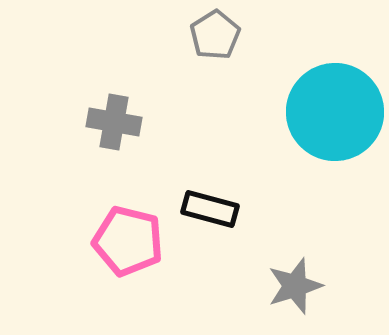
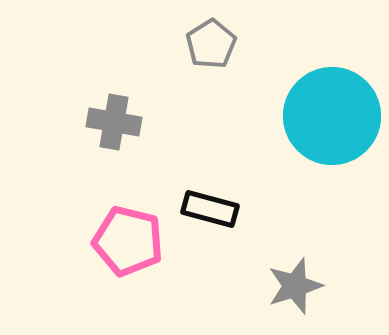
gray pentagon: moved 4 px left, 9 px down
cyan circle: moved 3 px left, 4 px down
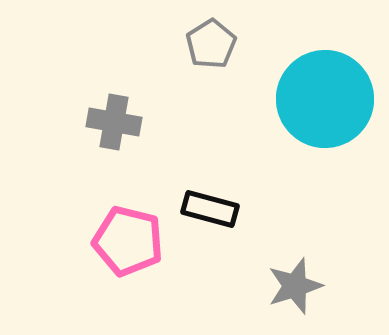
cyan circle: moved 7 px left, 17 px up
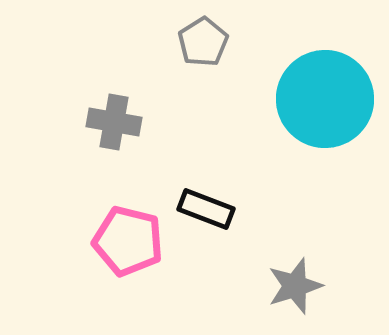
gray pentagon: moved 8 px left, 2 px up
black rectangle: moved 4 px left; rotated 6 degrees clockwise
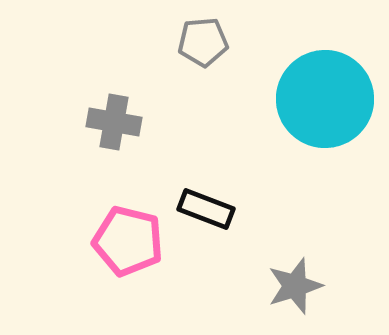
gray pentagon: rotated 27 degrees clockwise
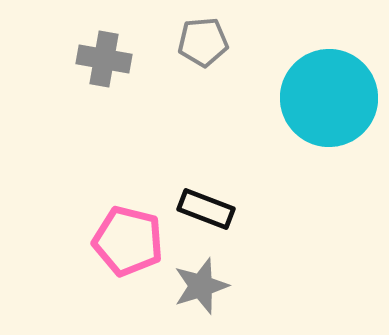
cyan circle: moved 4 px right, 1 px up
gray cross: moved 10 px left, 63 px up
gray star: moved 94 px left
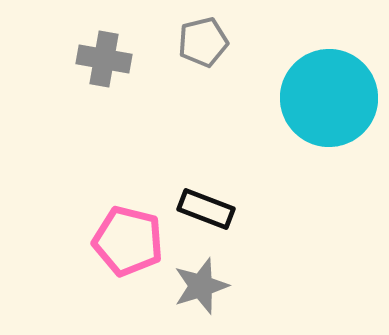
gray pentagon: rotated 9 degrees counterclockwise
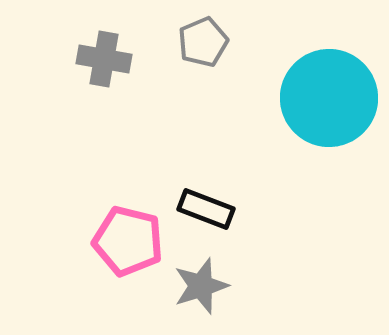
gray pentagon: rotated 9 degrees counterclockwise
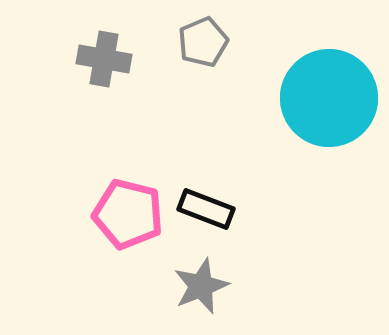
pink pentagon: moved 27 px up
gray star: rotated 4 degrees counterclockwise
